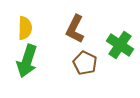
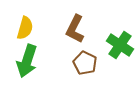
yellow semicircle: rotated 15 degrees clockwise
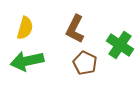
green arrow: rotated 60 degrees clockwise
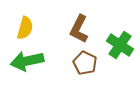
brown L-shape: moved 4 px right
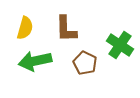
brown L-shape: moved 13 px left; rotated 28 degrees counterclockwise
green arrow: moved 8 px right
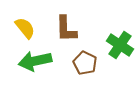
yellow semicircle: rotated 55 degrees counterclockwise
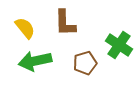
brown L-shape: moved 1 px left, 6 px up
green cross: moved 1 px left
brown pentagon: rotated 30 degrees clockwise
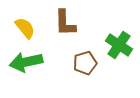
green arrow: moved 9 px left, 1 px down
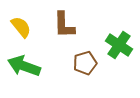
brown L-shape: moved 1 px left, 2 px down
yellow semicircle: moved 4 px left, 1 px up
green arrow: moved 2 px left, 4 px down; rotated 32 degrees clockwise
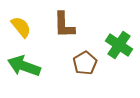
brown pentagon: rotated 15 degrees counterclockwise
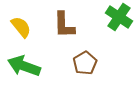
green cross: moved 28 px up
